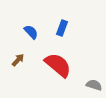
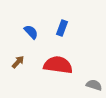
brown arrow: moved 2 px down
red semicircle: rotated 32 degrees counterclockwise
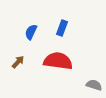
blue semicircle: rotated 112 degrees counterclockwise
red semicircle: moved 4 px up
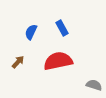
blue rectangle: rotated 49 degrees counterclockwise
red semicircle: rotated 20 degrees counterclockwise
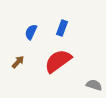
blue rectangle: rotated 49 degrees clockwise
red semicircle: rotated 24 degrees counterclockwise
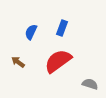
brown arrow: rotated 96 degrees counterclockwise
gray semicircle: moved 4 px left, 1 px up
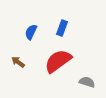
gray semicircle: moved 3 px left, 2 px up
